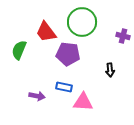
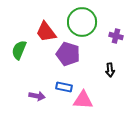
purple cross: moved 7 px left
purple pentagon: rotated 10 degrees clockwise
pink triangle: moved 2 px up
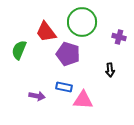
purple cross: moved 3 px right, 1 px down
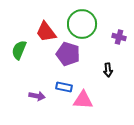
green circle: moved 2 px down
black arrow: moved 2 px left
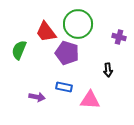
green circle: moved 4 px left
purple pentagon: moved 1 px left, 1 px up
purple arrow: moved 1 px down
pink triangle: moved 7 px right
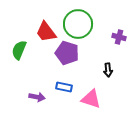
pink triangle: moved 1 px right, 1 px up; rotated 15 degrees clockwise
